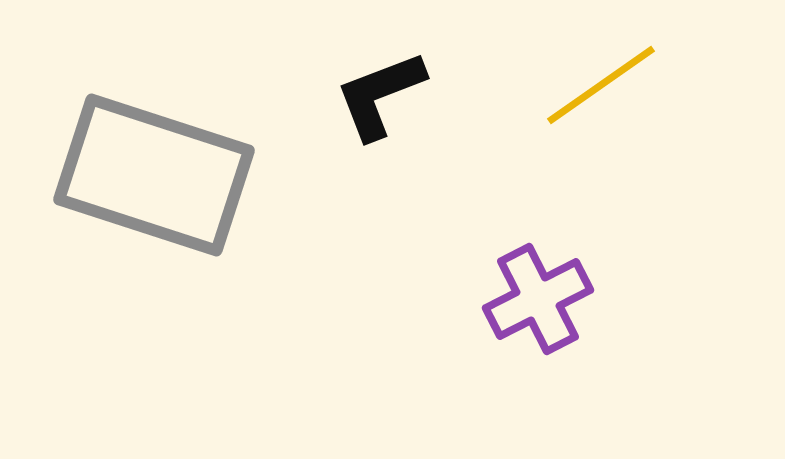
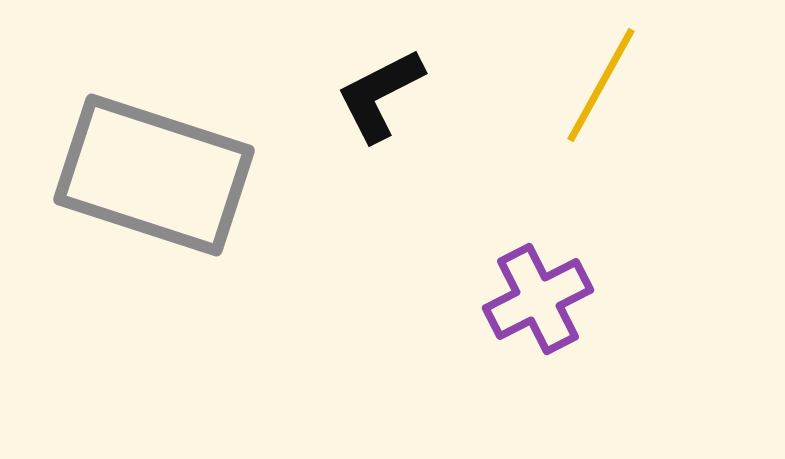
yellow line: rotated 26 degrees counterclockwise
black L-shape: rotated 6 degrees counterclockwise
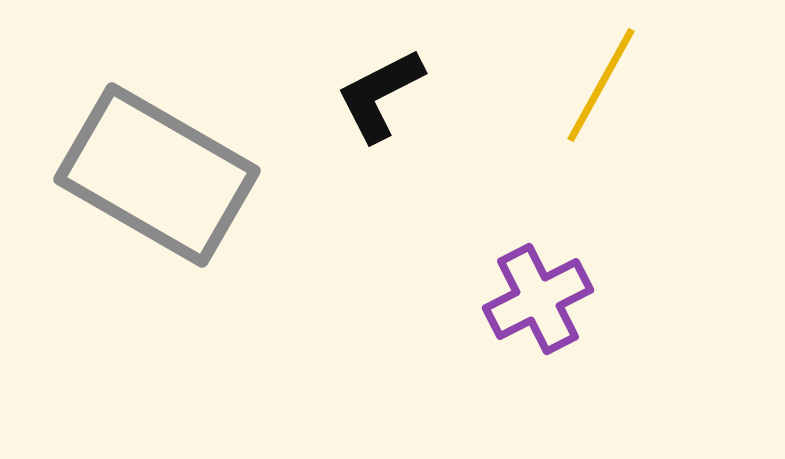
gray rectangle: moved 3 px right; rotated 12 degrees clockwise
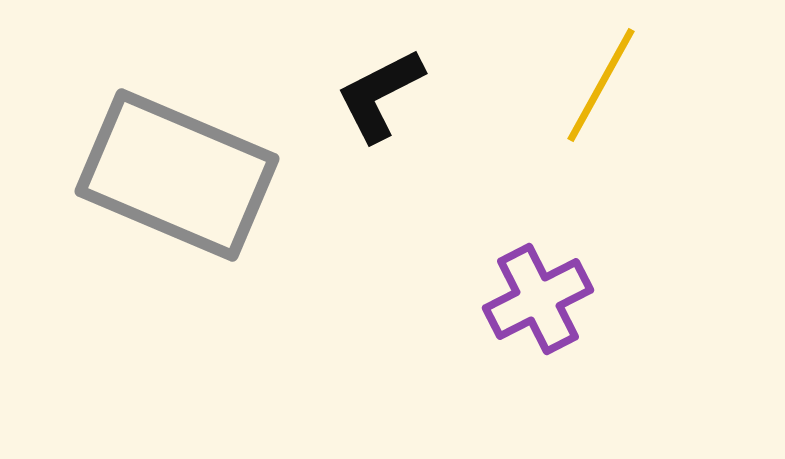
gray rectangle: moved 20 px right; rotated 7 degrees counterclockwise
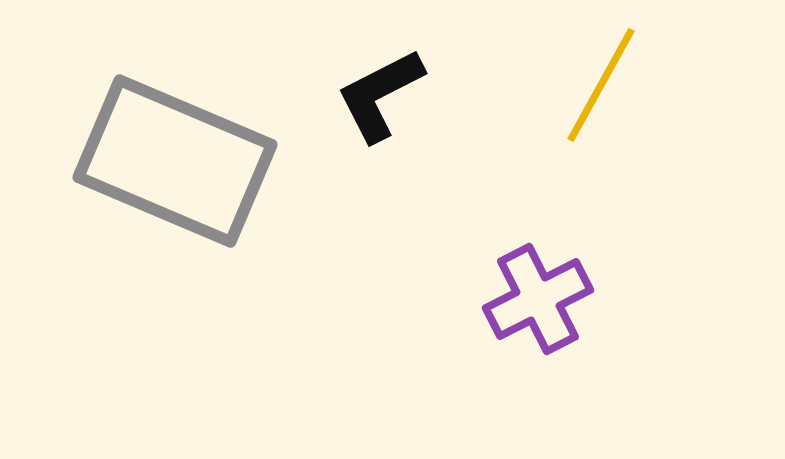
gray rectangle: moved 2 px left, 14 px up
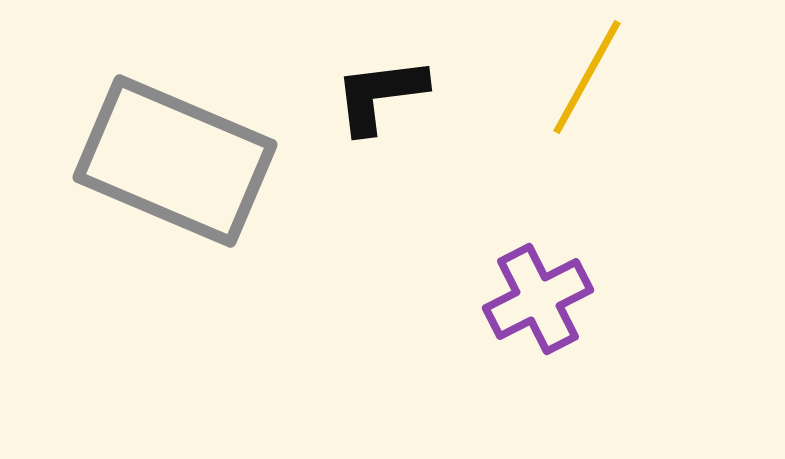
yellow line: moved 14 px left, 8 px up
black L-shape: rotated 20 degrees clockwise
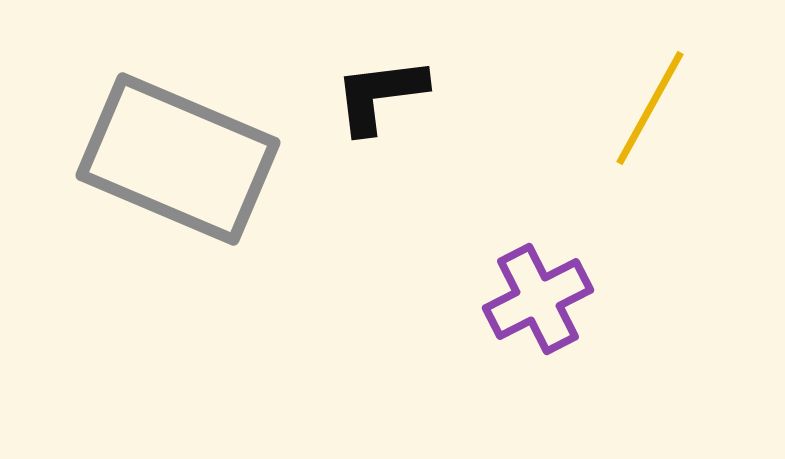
yellow line: moved 63 px right, 31 px down
gray rectangle: moved 3 px right, 2 px up
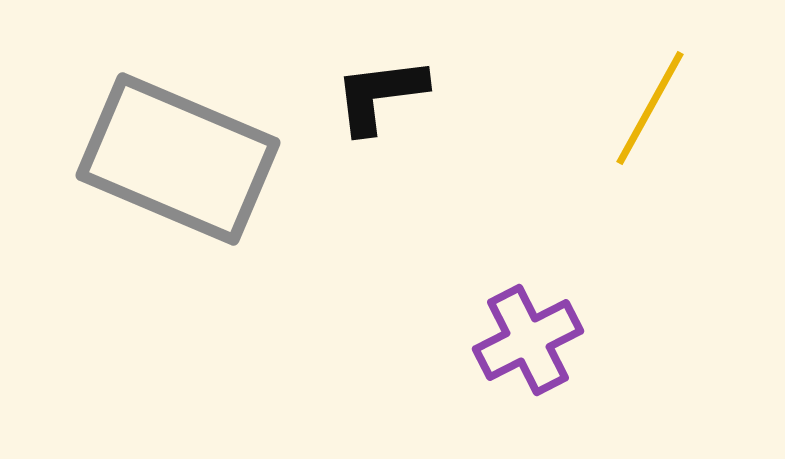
purple cross: moved 10 px left, 41 px down
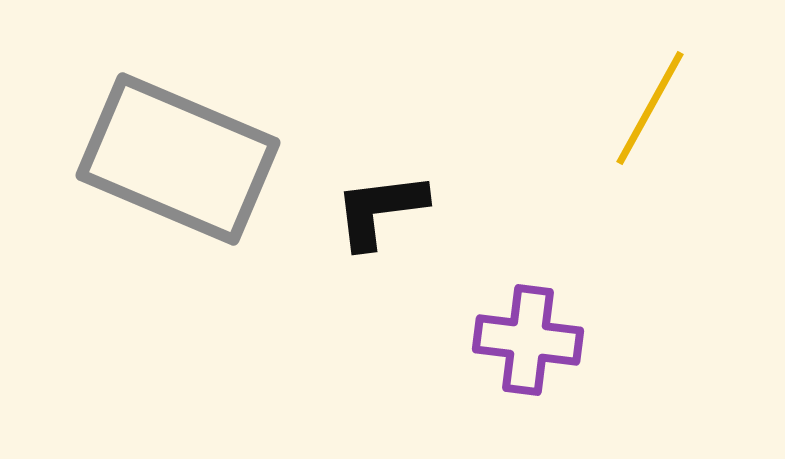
black L-shape: moved 115 px down
purple cross: rotated 34 degrees clockwise
